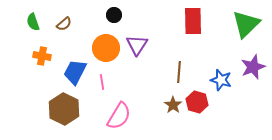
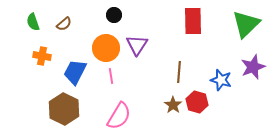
pink line: moved 9 px right, 6 px up
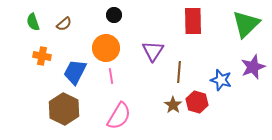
purple triangle: moved 16 px right, 6 px down
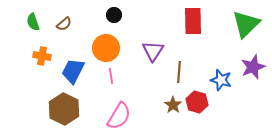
blue trapezoid: moved 2 px left, 1 px up
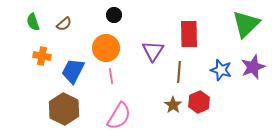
red rectangle: moved 4 px left, 13 px down
blue star: moved 10 px up
red hexagon: moved 2 px right; rotated 20 degrees clockwise
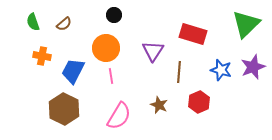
red rectangle: moved 4 px right; rotated 72 degrees counterclockwise
brown star: moved 14 px left; rotated 12 degrees counterclockwise
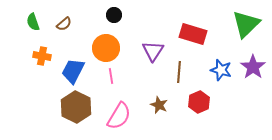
purple star: rotated 15 degrees counterclockwise
brown hexagon: moved 12 px right, 2 px up
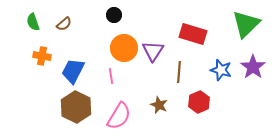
orange circle: moved 18 px right
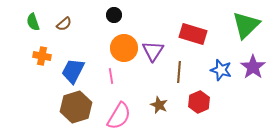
green triangle: moved 1 px down
brown hexagon: rotated 16 degrees clockwise
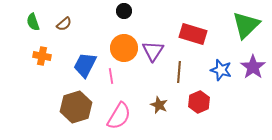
black circle: moved 10 px right, 4 px up
blue trapezoid: moved 12 px right, 6 px up
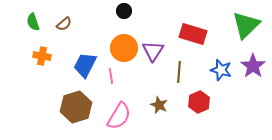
purple star: moved 1 px up
